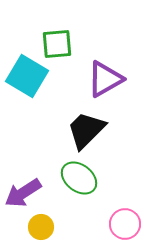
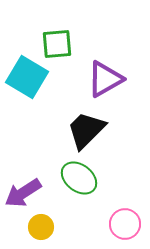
cyan square: moved 1 px down
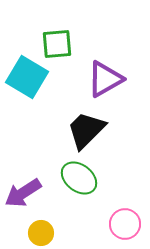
yellow circle: moved 6 px down
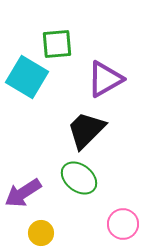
pink circle: moved 2 px left
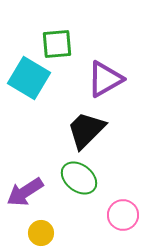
cyan square: moved 2 px right, 1 px down
purple arrow: moved 2 px right, 1 px up
pink circle: moved 9 px up
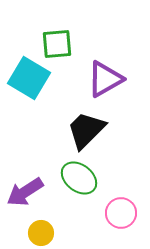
pink circle: moved 2 px left, 2 px up
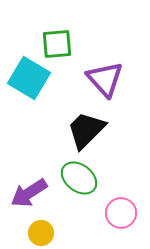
purple triangle: rotated 42 degrees counterclockwise
purple arrow: moved 4 px right, 1 px down
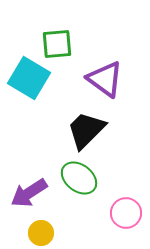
purple triangle: rotated 12 degrees counterclockwise
pink circle: moved 5 px right
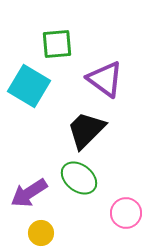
cyan square: moved 8 px down
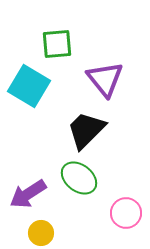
purple triangle: rotated 15 degrees clockwise
purple arrow: moved 1 px left, 1 px down
